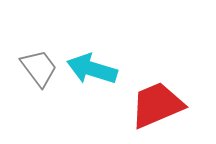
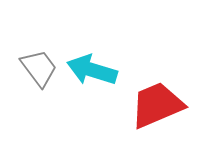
cyan arrow: moved 1 px down
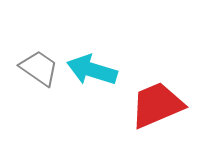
gray trapezoid: rotated 18 degrees counterclockwise
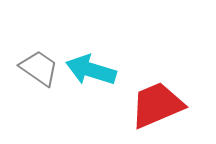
cyan arrow: moved 1 px left
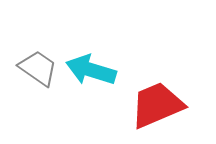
gray trapezoid: moved 1 px left
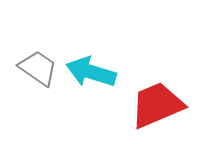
cyan arrow: moved 2 px down
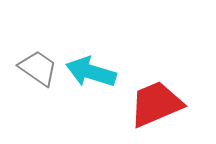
red trapezoid: moved 1 px left, 1 px up
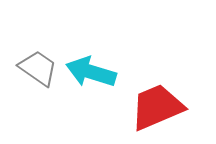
red trapezoid: moved 1 px right, 3 px down
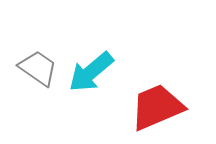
cyan arrow: rotated 57 degrees counterclockwise
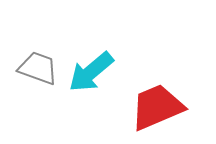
gray trapezoid: rotated 15 degrees counterclockwise
